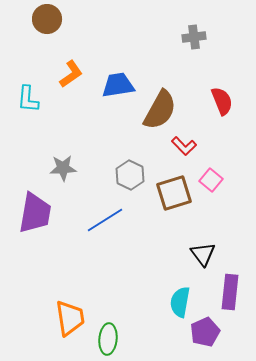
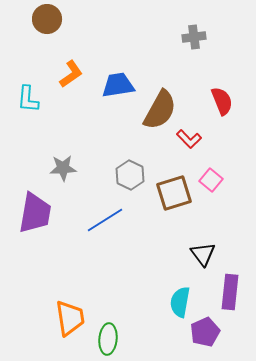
red L-shape: moved 5 px right, 7 px up
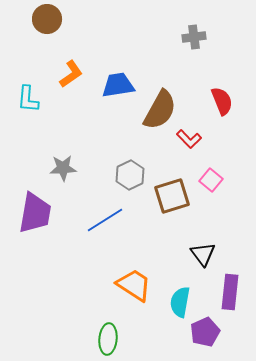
gray hexagon: rotated 8 degrees clockwise
brown square: moved 2 px left, 3 px down
orange trapezoid: moved 64 px right, 33 px up; rotated 48 degrees counterclockwise
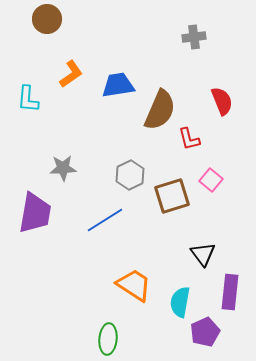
brown semicircle: rotated 6 degrees counterclockwise
red L-shape: rotated 30 degrees clockwise
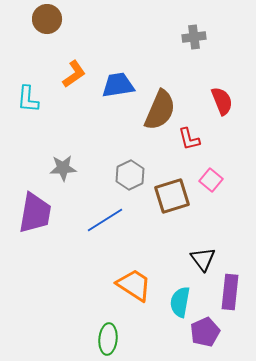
orange L-shape: moved 3 px right
black triangle: moved 5 px down
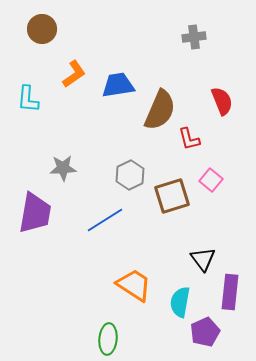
brown circle: moved 5 px left, 10 px down
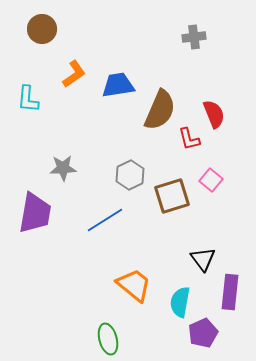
red semicircle: moved 8 px left, 13 px down
orange trapezoid: rotated 6 degrees clockwise
purple pentagon: moved 2 px left, 1 px down
green ellipse: rotated 20 degrees counterclockwise
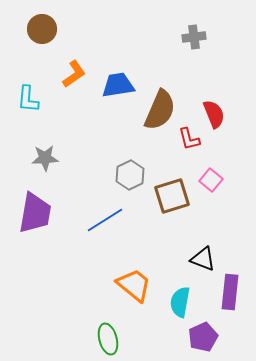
gray star: moved 18 px left, 10 px up
black triangle: rotated 32 degrees counterclockwise
purple pentagon: moved 4 px down
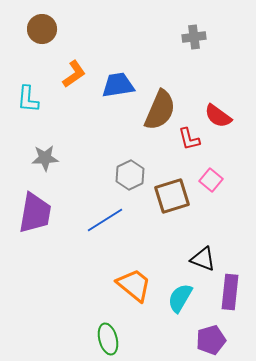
red semicircle: moved 4 px right, 2 px down; rotated 148 degrees clockwise
cyan semicircle: moved 4 px up; rotated 20 degrees clockwise
purple pentagon: moved 8 px right, 3 px down; rotated 8 degrees clockwise
